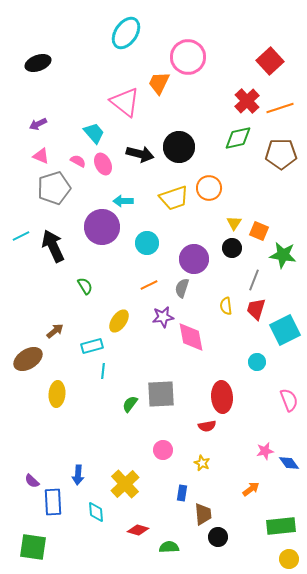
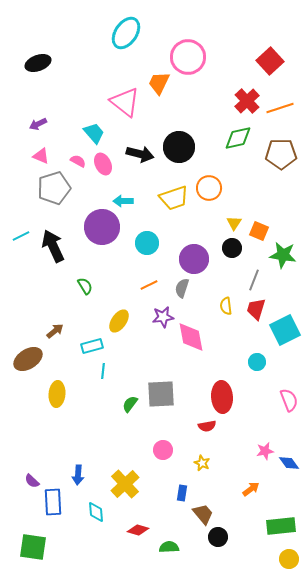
brown trapezoid at (203, 514): rotated 35 degrees counterclockwise
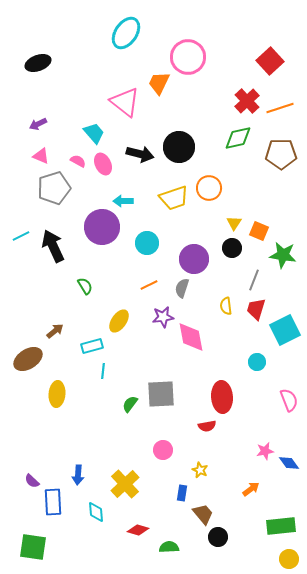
yellow star at (202, 463): moved 2 px left, 7 px down
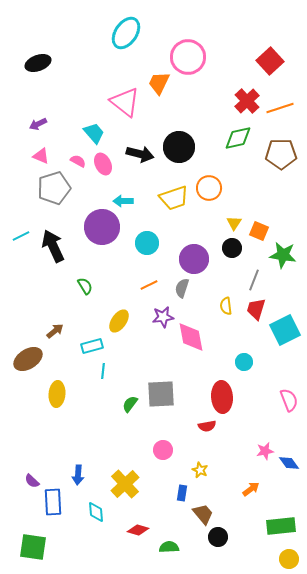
cyan circle at (257, 362): moved 13 px left
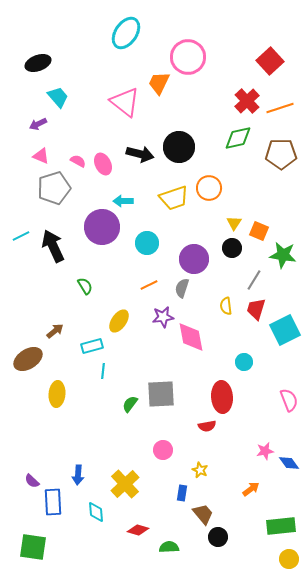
cyan trapezoid at (94, 133): moved 36 px left, 36 px up
gray line at (254, 280): rotated 10 degrees clockwise
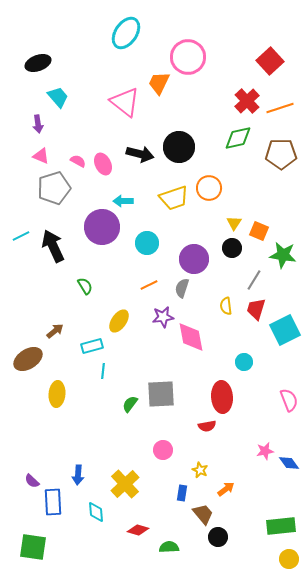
purple arrow at (38, 124): rotated 72 degrees counterclockwise
orange arrow at (251, 489): moved 25 px left
